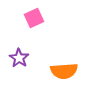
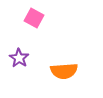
pink square: rotated 36 degrees counterclockwise
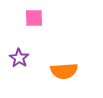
pink square: rotated 30 degrees counterclockwise
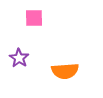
orange semicircle: moved 1 px right
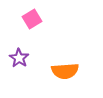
pink square: moved 2 px left, 1 px down; rotated 30 degrees counterclockwise
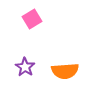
purple star: moved 6 px right, 9 px down
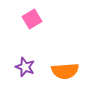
purple star: rotated 12 degrees counterclockwise
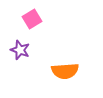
purple star: moved 5 px left, 17 px up
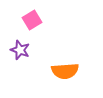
pink square: moved 1 px down
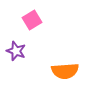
purple star: moved 4 px left, 1 px down
